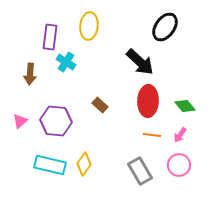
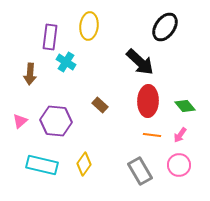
cyan rectangle: moved 8 px left
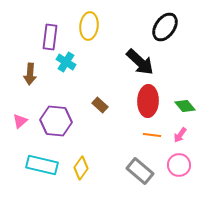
yellow diamond: moved 3 px left, 4 px down
gray rectangle: rotated 20 degrees counterclockwise
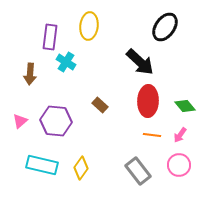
gray rectangle: moved 2 px left; rotated 12 degrees clockwise
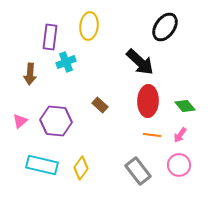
cyan cross: rotated 36 degrees clockwise
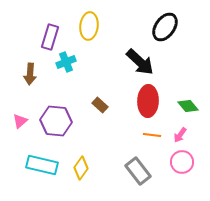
purple rectangle: rotated 10 degrees clockwise
green diamond: moved 3 px right
pink circle: moved 3 px right, 3 px up
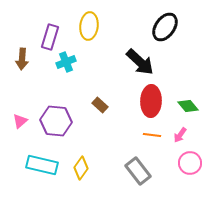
brown arrow: moved 8 px left, 15 px up
red ellipse: moved 3 px right
pink circle: moved 8 px right, 1 px down
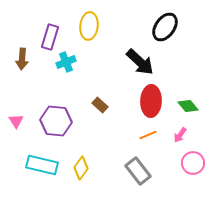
pink triangle: moved 4 px left; rotated 21 degrees counterclockwise
orange line: moved 4 px left; rotated 30 degrees counterclockwise
pink circle: moved 3 px right
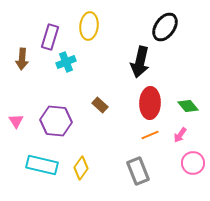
black arrow: rotated 60 degrees clockwise
red ellipse: moved 1 px left, 2 px down
orange line: moved 2 px right
gray rectangle: rotated 16 degrees clockwise
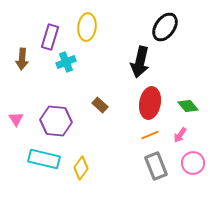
yellow ellipse: moved 2 px left, 1 px down
red ellipse: rotated 8 degrees clockwise
pink triangle: moved 2 px up
cyan rectangle: moved 2 px right, 6 px up
gray rectangle: moved 18 px right, 5 px up
